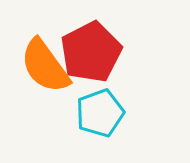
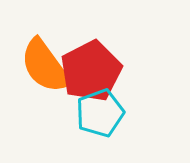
red pentagon: moved 19 px down
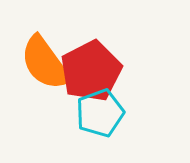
orange semicircle: moved 3 px up
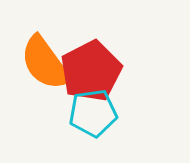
cyan pentagon: moved 7 px left; rotated 12 degrees clockwise
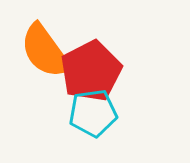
orange semicircle: moved 12 px up
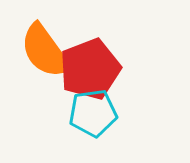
red pentagon: moved 1 px left, 2 px up; rotated 6 degrees clockwise
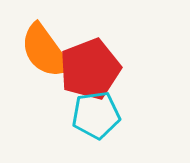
cyan pentagon: moved 3 px right, 2 px down
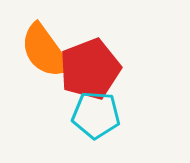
cyan pentagon: rotated 12 degrees clockwise
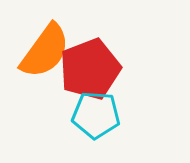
orange semicircle: rotated 108 degrees counterclockwise
